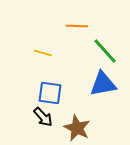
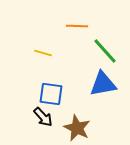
blue square: moved 1 px right, 1 px down
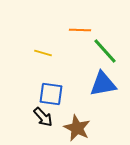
orange line: moved 3 px right, 4 px down
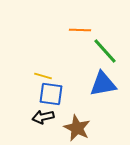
yellow line: moved 23 px down
black arrow: rotated 120 degrees clockwise
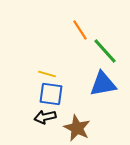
orange line: rotated 55 degrees clockwise
yellow line: moved 4 px right, 2 px up
black arrow: moved 2 px right
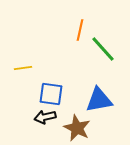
orange line: rotated 45 degrees clockwise
green line: moved 2 px left, 2 px up
yellow line: moved 24 px left, 6 px up; rotated 24 degrees counterclockwise
blue triangle: moved 4 px left, 16 px down
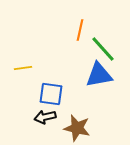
blue triangle: moved 25 px up
brown star: rotated 12 degrees counterclockwise
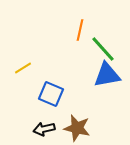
yellow line: rotated 24 degrees counterclockwise
blue triangle: moved 8 px right
blue square: rotated 15 degrees clockwise
black arrow: moved 1 px left, 12 px down
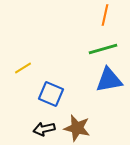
orange line: moved 25 px right, 15 px up
green line: rotated 64 degrees counterclockwise
blue triangle: moved 2 px right, 5 px down
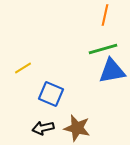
blue triangle: moved 3 px right, 9 px up
black arrow: moved 1 px left, 1 px up
